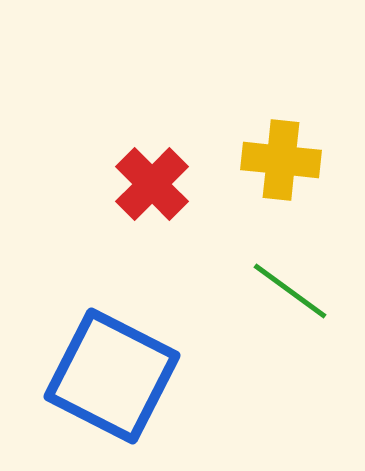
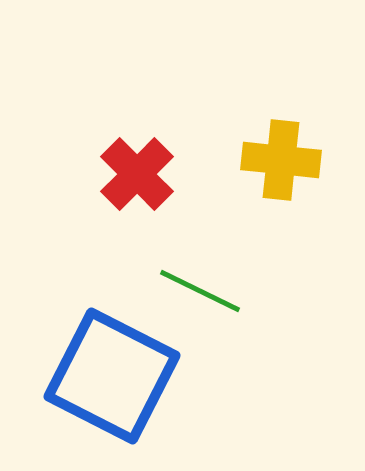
red cross: moved 15 px left, 10 px up
green line: moved 90 px left; rotated 10 degrees counterclockwise
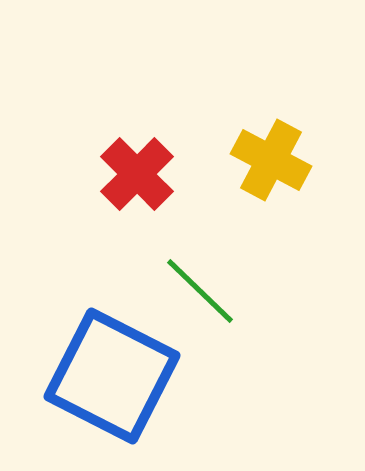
yellow cross: moved 10 px left; rotated 22 degrees clockwise
green line: rotated 18 degrees clockwise
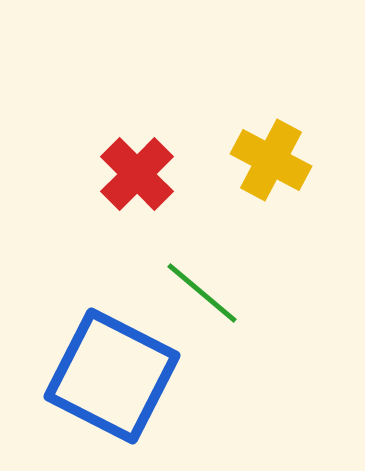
green line: moved 2 px right, 2 px down; rotated 4 degrees counterclockwise
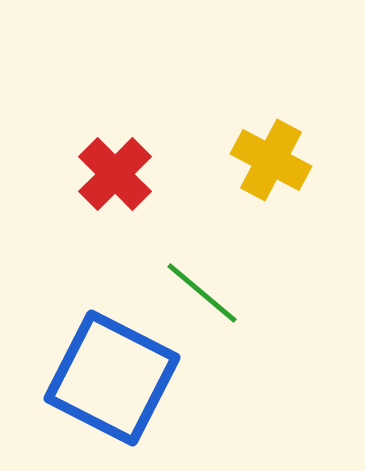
red cross: moved 22 px left
blue square: moved 2 px down
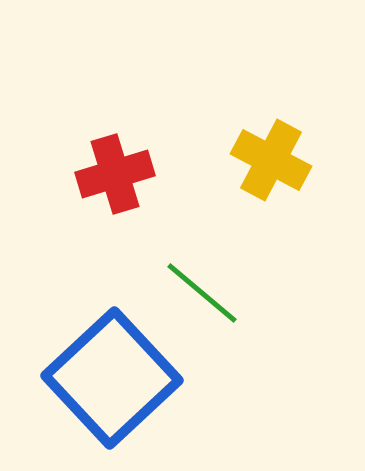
red cross: rotated 28 degrees clockwise
blue square: rotated 20 degrees clockwise
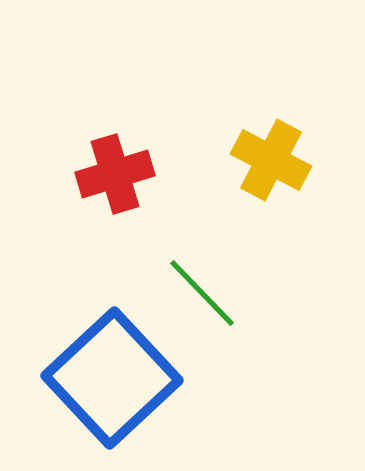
green line: rotated 6 degrees clockwise
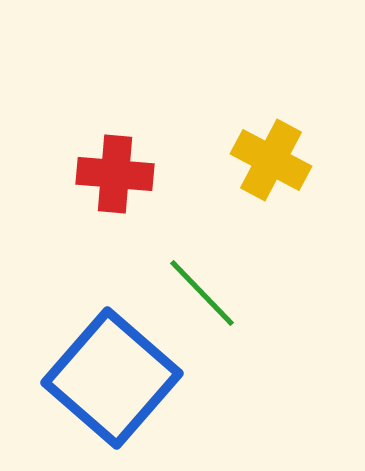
red cross: rotated 22 degrees clockwise
blue square: rotated 6 degrees counterclockwise
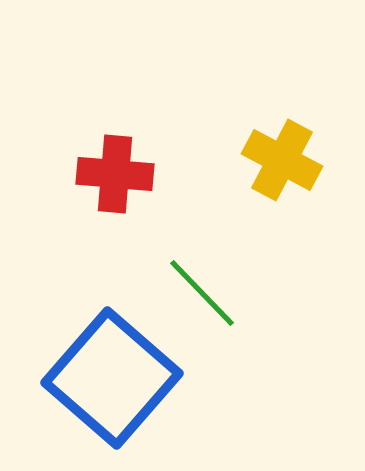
yellow cross: moved 11 px right
